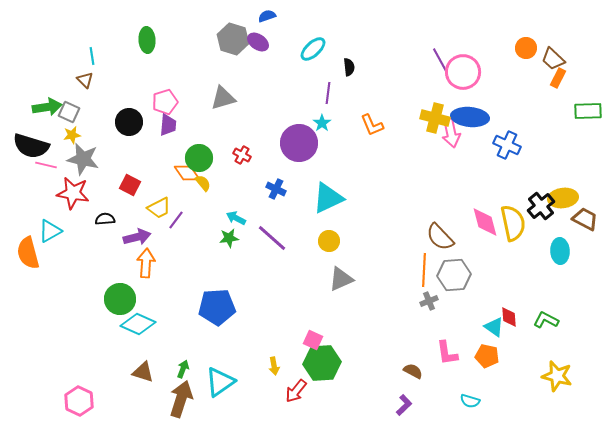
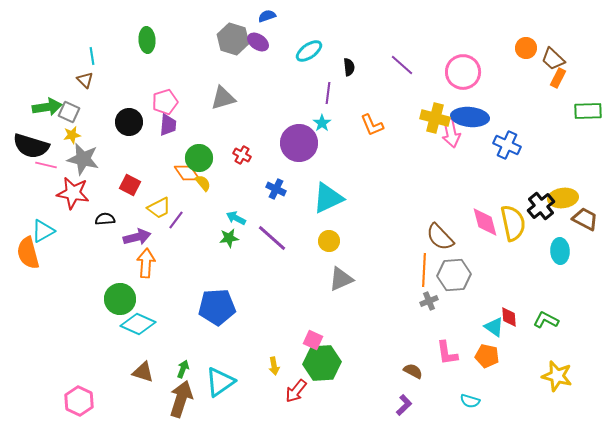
cyan ellipse at (313, 49): moved 4 px left, 2 px down; rotated 8 degrees clockwise
purple line at (440, 60): moved 38 px left, 5 px down; rotated 20 degrees counterclockwise
cyan triangle at (50, 231): moved 7 px left
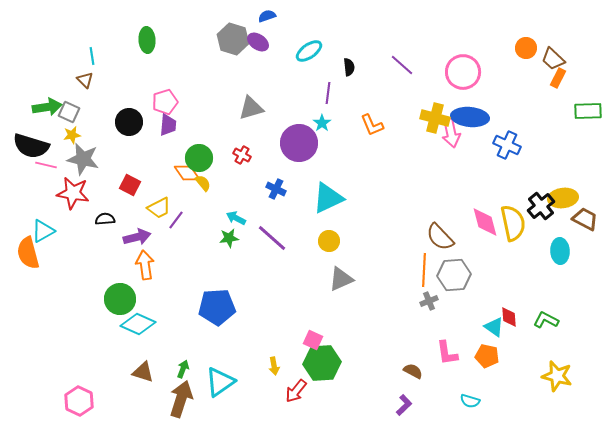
gray triangle at (223, 98): moved 28 px right, 10 px down
orange arrow at (146, 263): moved 1 px left, 2 px down; rotated 12 degrees counterclockwise
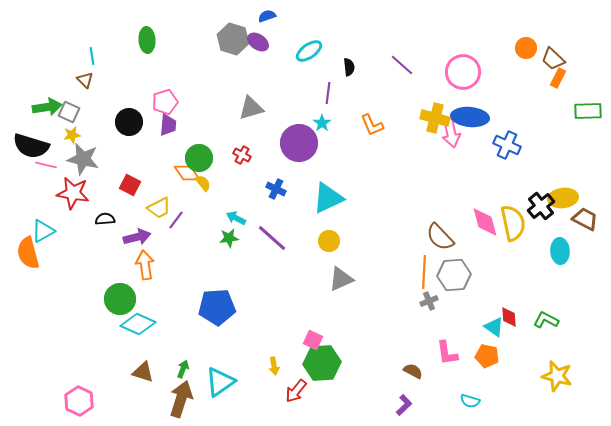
orange line at (424, 270): moved 2 px down
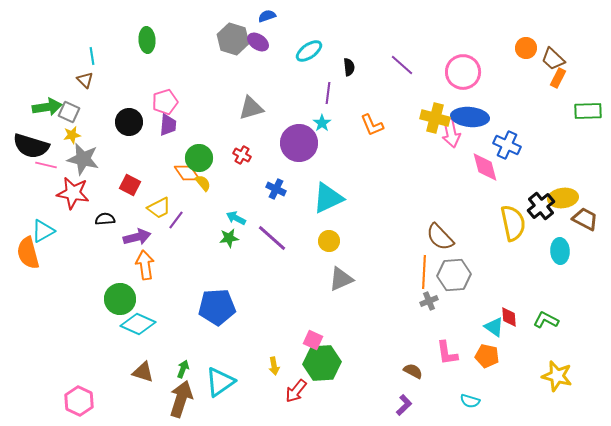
pink diamond at (485, 222): moved 55 px up
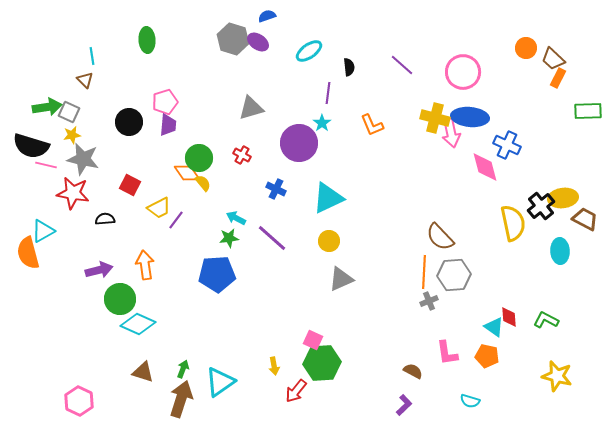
purple arrow at (137, 237): moved 38 px left, 33 px down
blue pentagon at (217, 307): moved 33 px up
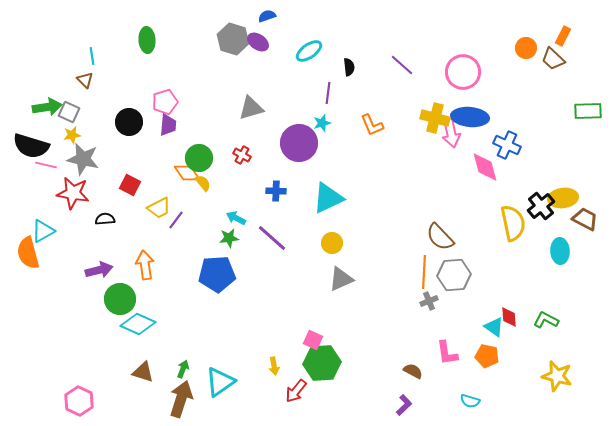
orange rectangle at (558, 78): moved 5 px right, 42 px up
cyan star at (322, 123): rotated 18 degrees clockwise
blue cross at (276, 189): moved 2 px down; rotated 24 degrees counterclockwise
yellow circle at (329, 241): moved 3 px right, 2 px down
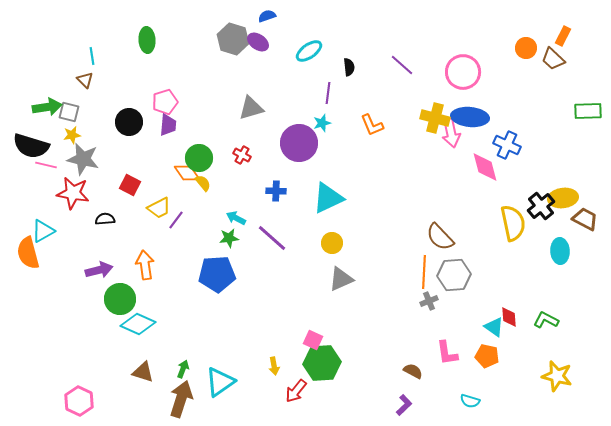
gray square at (69, 112): rotated 10 degrees counterclockwise
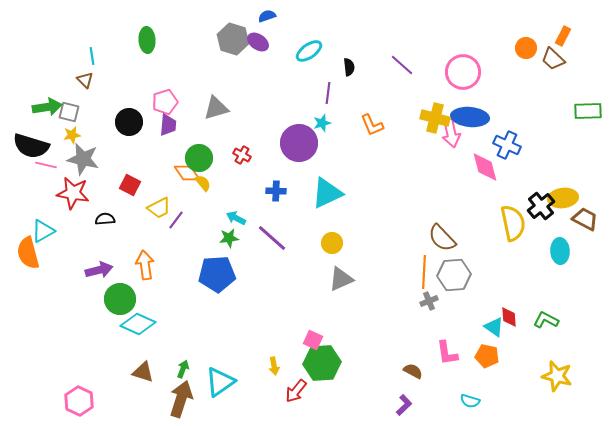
gray triangle at (251, 108): moved 35 px left
cyan triangle at (328, 198): moved 1 px left, 5 px up
brown semicircle at (440, 237): moved 2 px right, 1 px down
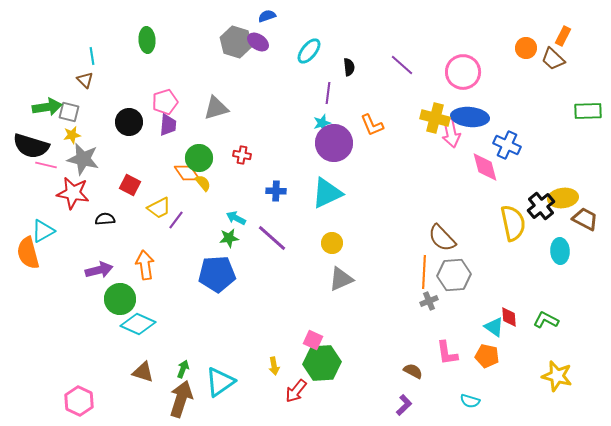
gray hexagon at (233, 39): moved 3 px right, 3 px down
cyan ellipse at (309, 51): rotated 16 degrees counterclockwise
purple circle at (299, 143): moved 35 px right
red cross at (242, 155): rotated 18 degrees counterclockwise
